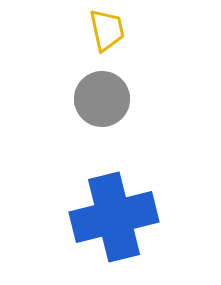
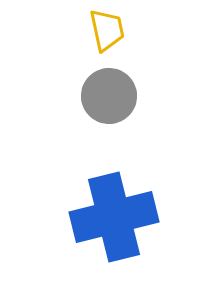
gray circle: moved 7 px right, 3 px up
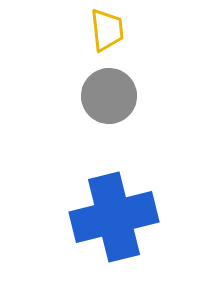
yellow trapezoid: rotated 6 degrees clockwise
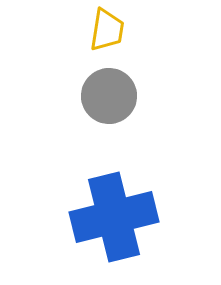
yellow trapezoid: rotated 15 degrees clockwise
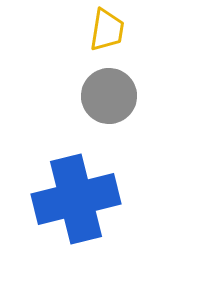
blue cross: moved 38 px left, 18 px up
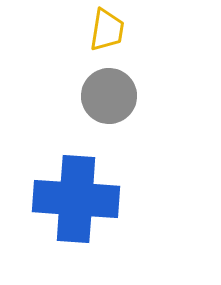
blue cross: rotated 18 degrees clockwise
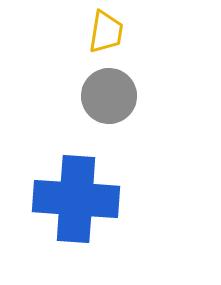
yellow trapezoid: moved 1 px left, 2 px down
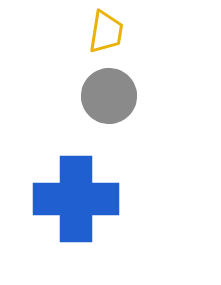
blue cross: rotated 4 degrees counterclockwise
